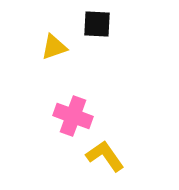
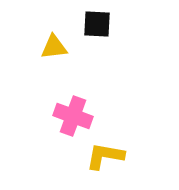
yellow triangle: rotated 12 degrees clockwise
yellow L-shape: rotated 45 degrees counterclockwise
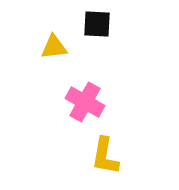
pink cross: moved 12 px right, 14 px up; rotated 9 degrees clockwise
yellow L-shape: rotated 90 degrees counterclockwise
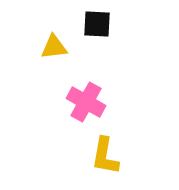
pink cross: moved 1 px right
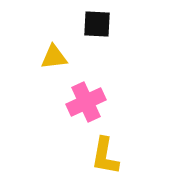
yellow triangle: moved 10 px down
pink cross: rotated 36 degrees clockwise
